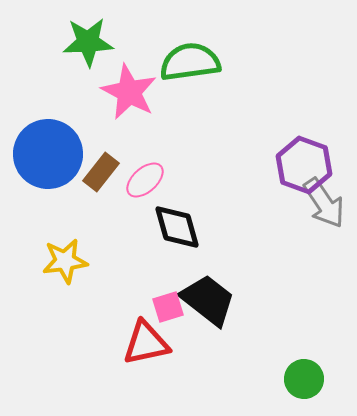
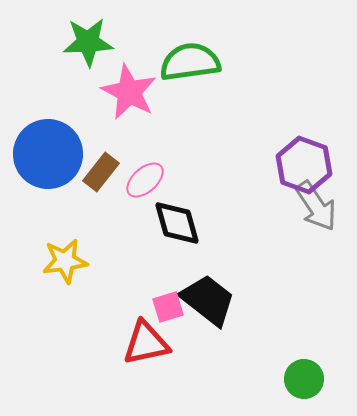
gray arrow: moved 8 px left, 3 px down
black diamond: moved 4 px up
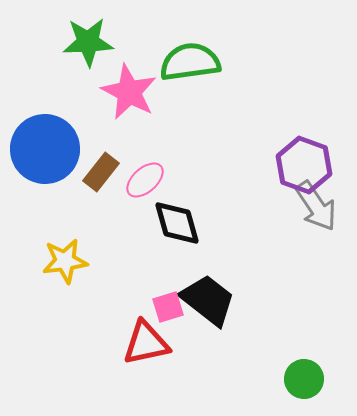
blue circle: moved 3 px left, 5 px up
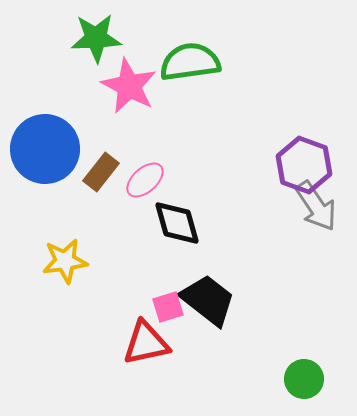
green star: moved 8 px right, 4 px up
pink star: moved 6 px up
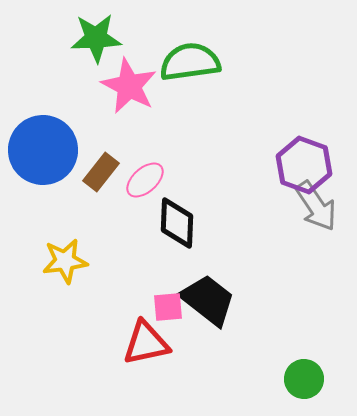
blue circle: moved 2 px left, 1 px down
black diamond: rotated 18 degrees clockwise
pink square: rotated 12 degrees clockwise
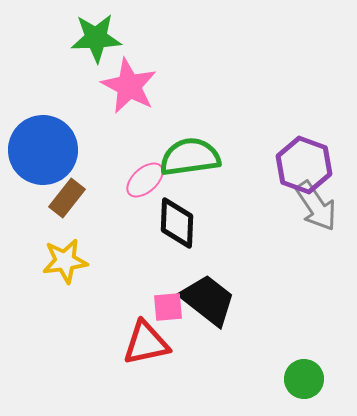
green semicircle: moved 95 px down
brown rectangle: moved 34 px left, 26 px down
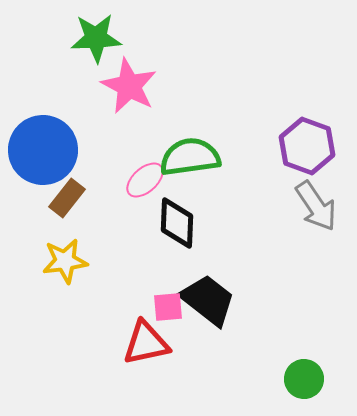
purple hexagon: moved 3 px right, 19 px up
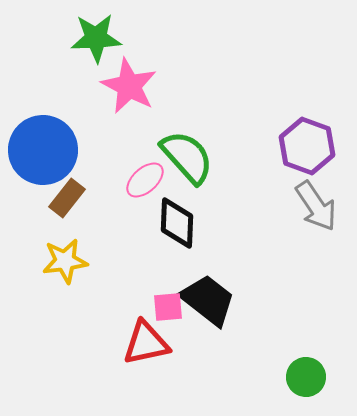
green semicircle: moved 3 px left; rotated 56 degrees clockwise
green circle: moved 2 px right, 2 px up
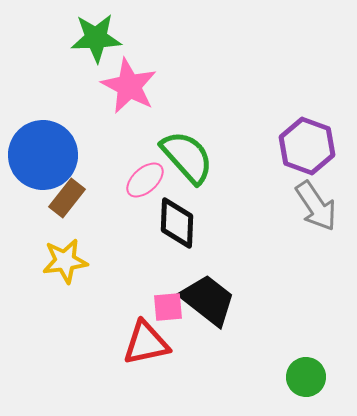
blue circle: moved 5 px down
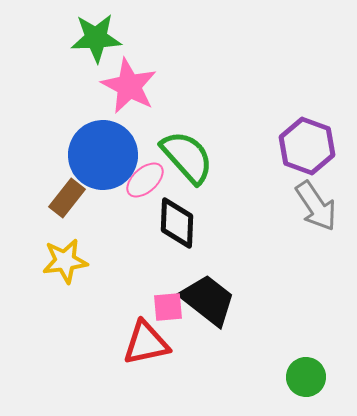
blue circle: moved 60 px right
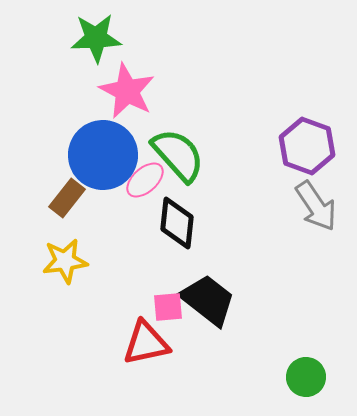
pink star: moved 2 px left, 5 px down
green semicircle: moved 9 px left, 2 px up
black diamond: rotated 4 degrees clockwise
